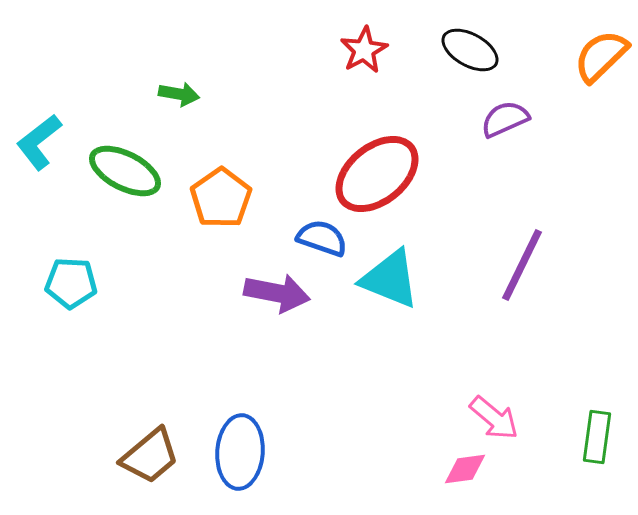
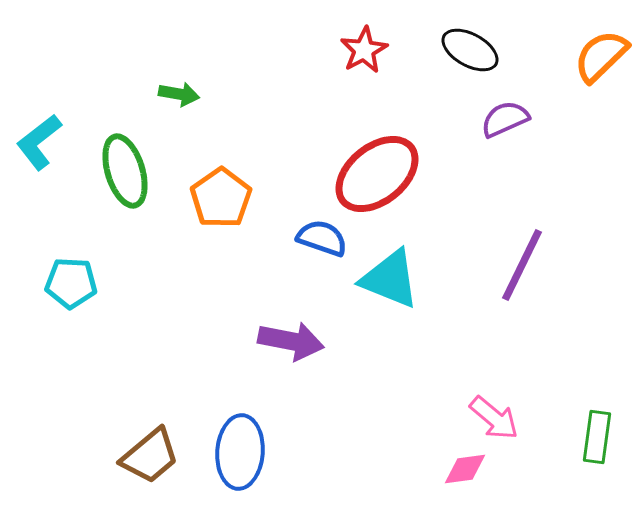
green ellipse: rotated 46 degrees clockwise
purple arrow: moved 14 px right, 48 px down
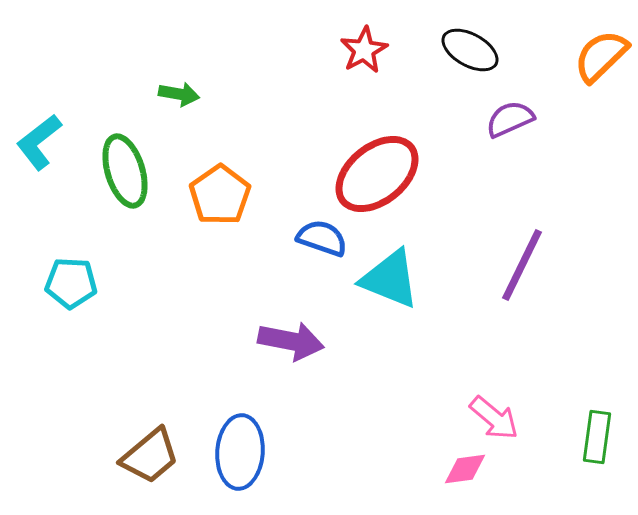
purple semicircle: moved 5 px right
orange pentagon: moved 1 px left, 3 px up
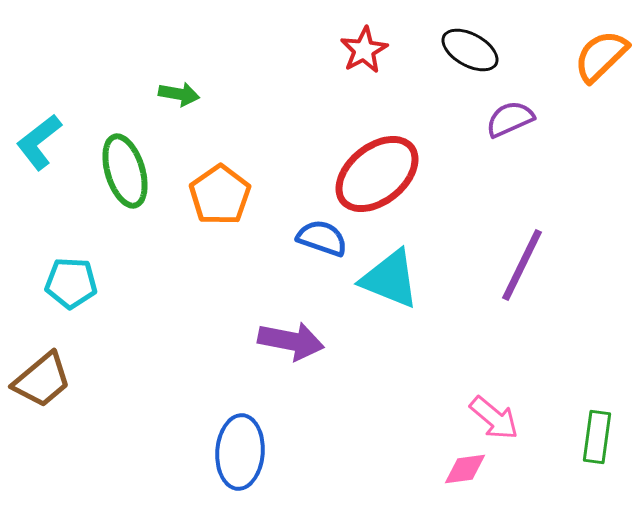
brown trapezoid: moved 108 px left, 76 px up
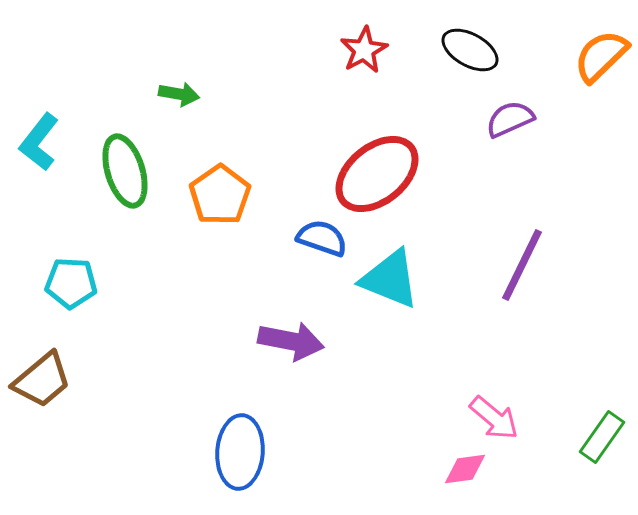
cyan L-shape: rotated 14 degrees counterclockwise
green rectangle: moved 5 px right; rotated 27 degrees clockwise
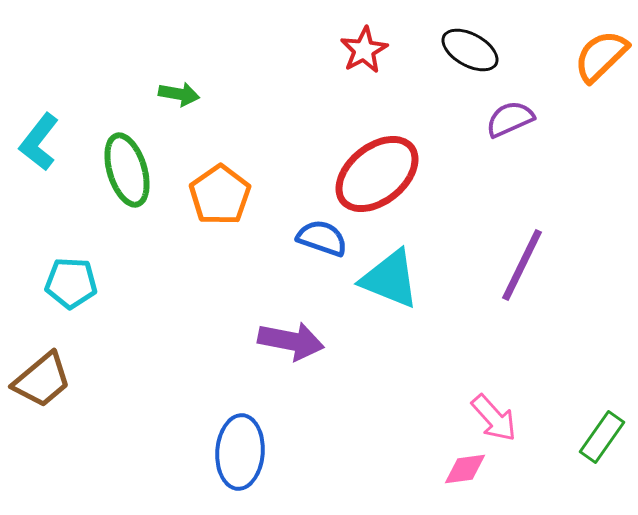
green ellipse: moved 2 px right, 1 px up
pink arrow: rotated 8 degrees clockwise
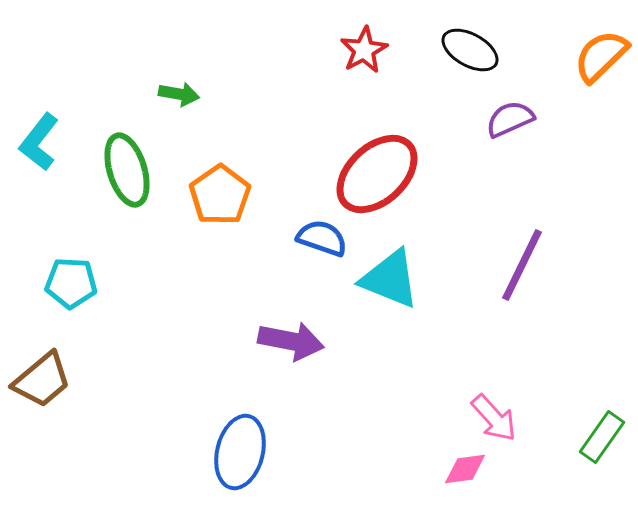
red ellipse: rotated 4 degrees counterclockwise
blue ellipse: rotated 10 degrees clockwise
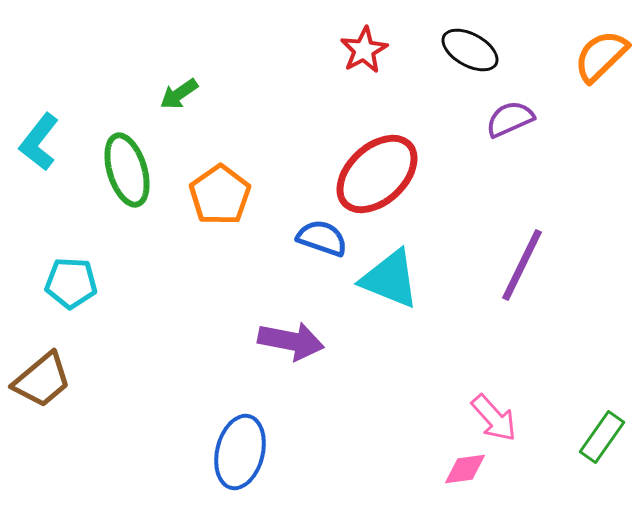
green arrow: rotated 135 degrees clockwise
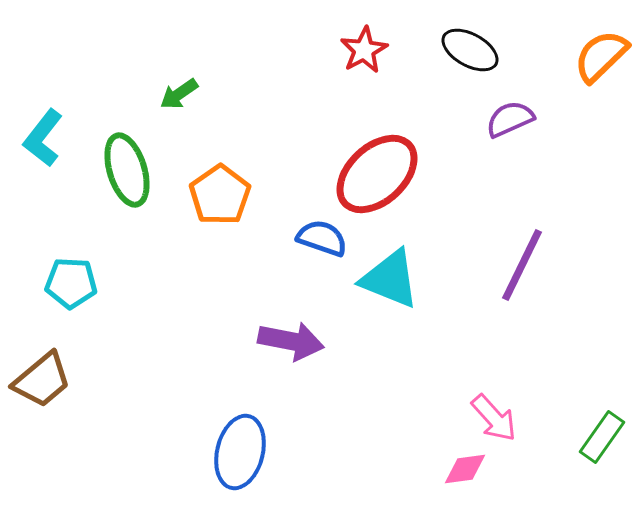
cyan L-shape: moved 4 px right, 4 px up
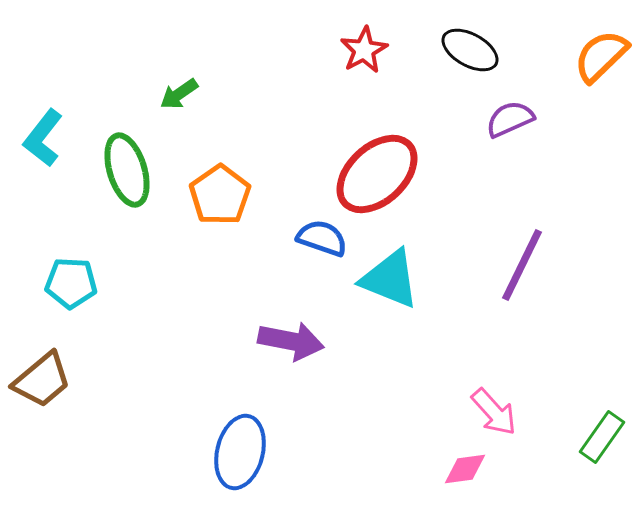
pink arrow: moved 6 px up
